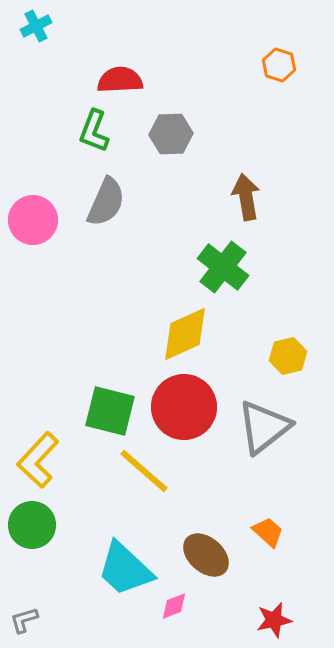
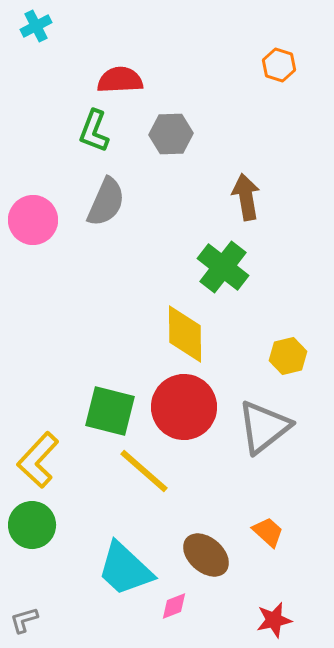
yellow diamond: rotated 66 degrees counterclockwise
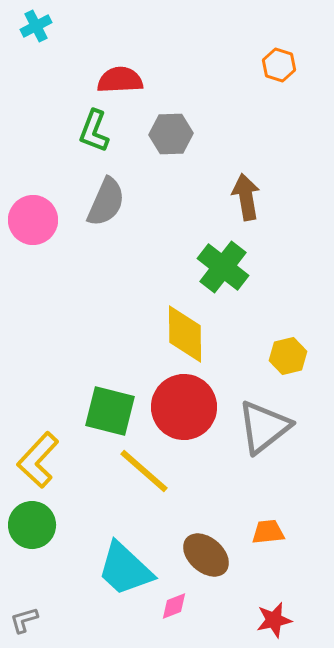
orange trapezoid: rotated 48 degrees counterclockwise
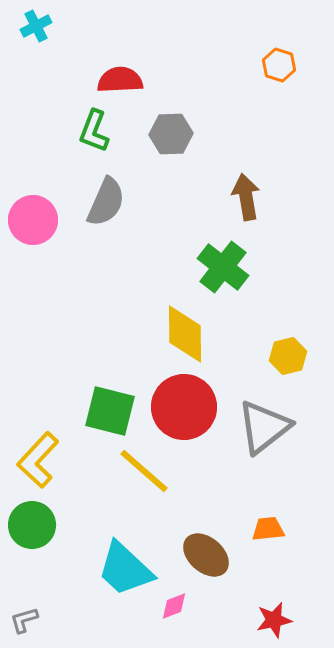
orange trapezoid: moved 3 px up
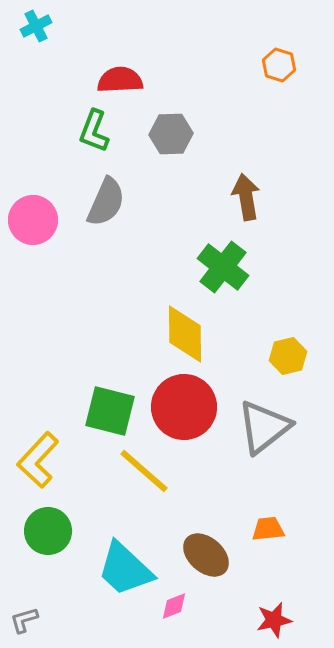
green circle: moved 16 px right, 6 px down
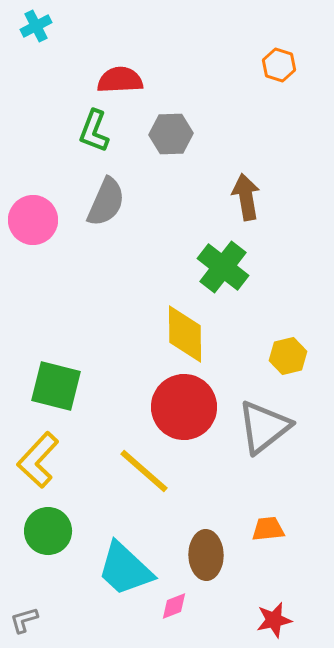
green square: moved 54 px left, 25 px up
brown ellipse: rotated 48 degrees clockwise
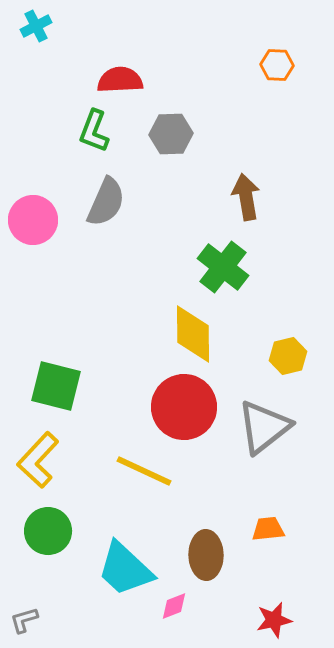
orange hexagon: moved 2 px left; rotated 16 degrees counterclockwise
yellow diamond: moved 8 px right
yellow line: rotated 16 degrees counterclockwise
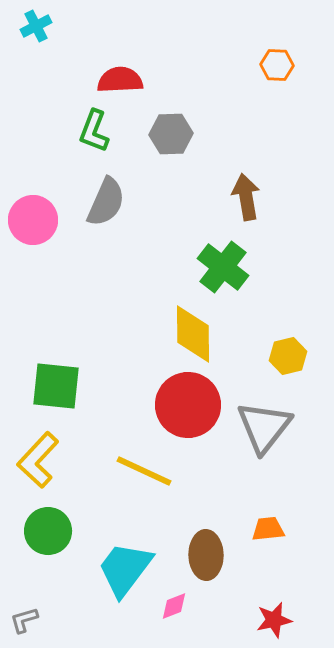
green square: rotated 8 degrees counterclockwise
red circle: moved 4 px right, 2 px up
gray triangle: rotated 14 degrees counterclockwise
cyan trapezoid: rotated 84 degrees clockwise
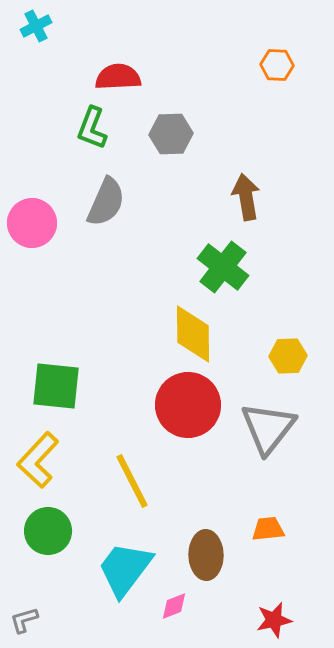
red semicircle: moved 2 px left, 3 px up
green L-shape: moved 2 px left, 3 px up
pink circle: moved 1 px left, 3 px down
yellow hexagon: rotated 12 degrees clockwise
gray triangle: moved 4 px right, 1 px down
yellow line: moved 12 px left, 10 px down; rotated 38 degrees clockwise
